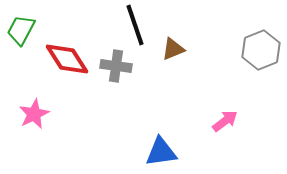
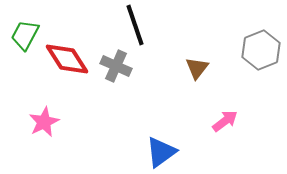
green trapezoid: moved 4 px right, 5 px down
brown triangle: moved 24 px right, 19 px down; rotated 30 degrees counterclockwise
gray cross: rotated 16 degrees clockwise
pink star: moved 10 px right, 8 px down
blue triangle: rotated 28 degrees counterclockwise
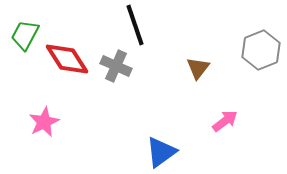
brown triangle: moved 1 px right
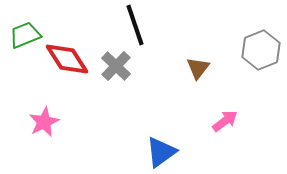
green trapezoid: rotated 40 degrees clockwise
gray cross: rotated 20 degrees clockwise
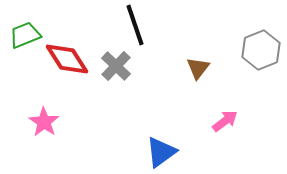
pink star: rotated 12 degrees counterclockwise
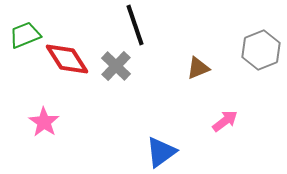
brown triangle: rotated 30 degrees clockwise
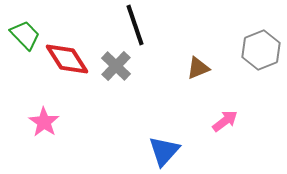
green trapezoid: rotated 68 degrees clockwise
blue triangle: moved 3 px right, 1 px up; rotated 12 degrees counterclockwise
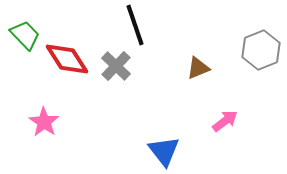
blue triangle: rotated 20 degrees counterclockwise
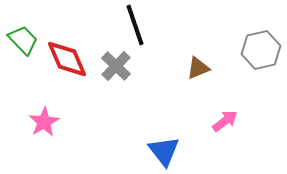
green trapezoid: moved 2 px left, 5 px down
gray hexagon: rotated 9 degrees clockwise
red diamond: rotated 9 degrees clockwise
pink star: rotated 8 degrees clockwise
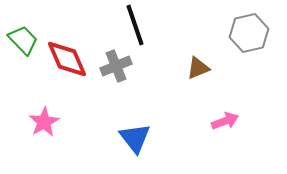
gray hexagon: moved 12 px left, 17 px up
gray cross: rotated 24 degrees clockwise
pink arrow: rotated 16 degrees clockwise
blue triangle: moved 29 px left, 13 px up
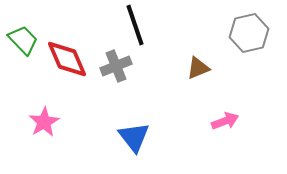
blue triangle: moved 1 px left, 1 px up
